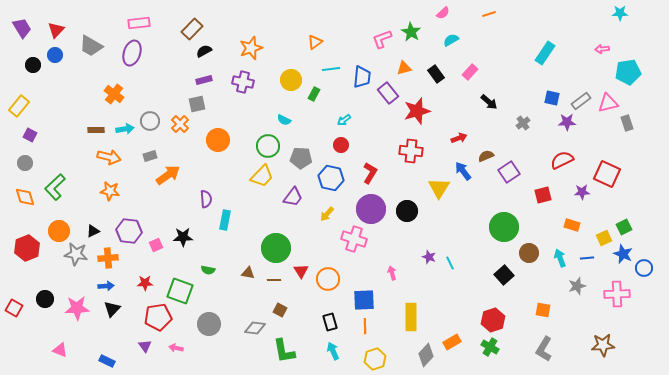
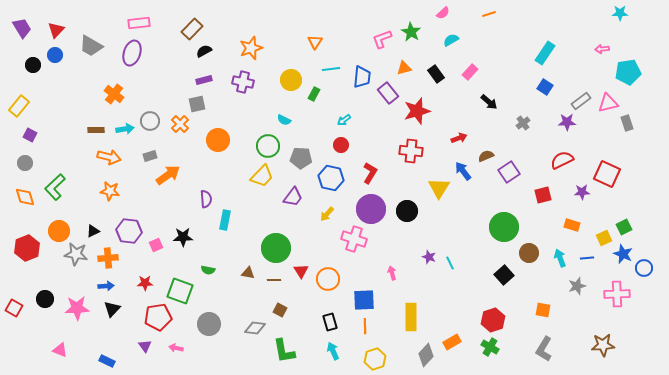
orange triangle at (315, 42): rotated 21 degrees counterclockwise
blue square at (552, 98): moved 7 px left, 11 px up; rotated 21 degrees clockwise
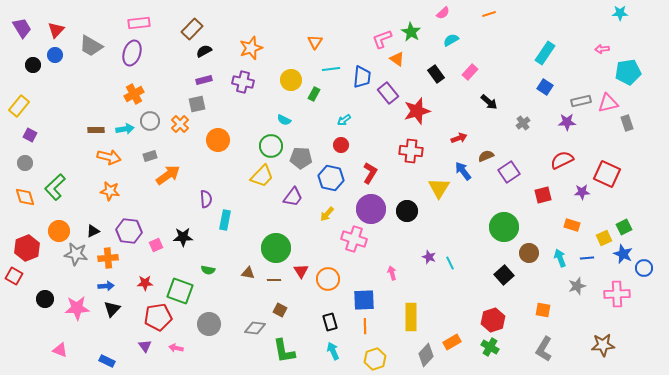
orange triangle at (404, 68): moved 7 px left, 9 px up; rotated 49 degrees clockwise
orange cross at (114, 94): moved 20 px right; rotated 24 degrees clockwise
gray rectangle at (581, 101): rotated 24 degrees clockwise
green circle at (268, 146): moved 3 px right
red square at (14, 308): moved 32 px up
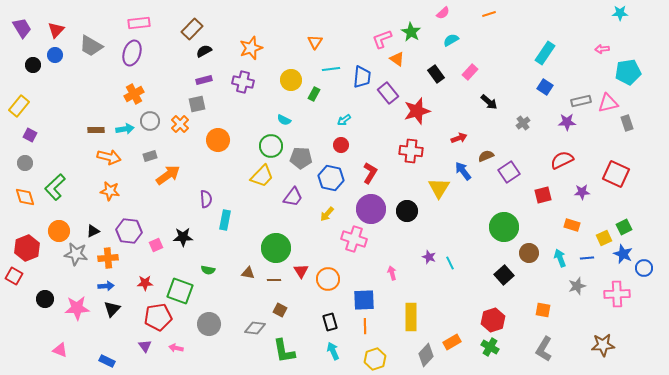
red square at (607, 174): moved 9 px right
